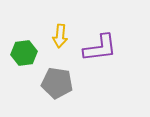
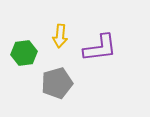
gray pentagon: rotated 24 degrees counterclockwise
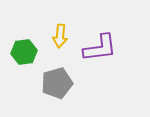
green hexagon: moved 1 px up
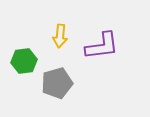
purple L-shape: moved 2 px right, 2 px up
green hexagon: moved 9 px down
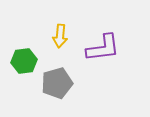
purple L-shape: moved 1 px right, 2 px down
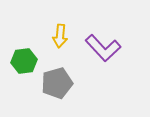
purple L-shape: rotated 54 degrees clockwise
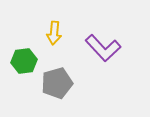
yellow arrow: moved 6 px left, 3 px up
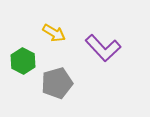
yellow arrow: rotated 65 degrees counterclockwise
green hexagon: moved 1 px left; rotated 25 degrees counterclockwise
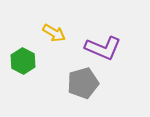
purple L-shape: rotated 24 degrees counterclockwise
gray pentagon: moved 26 px right
